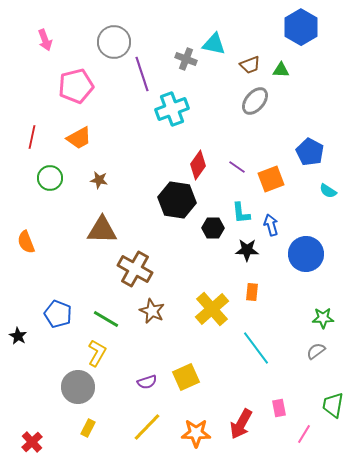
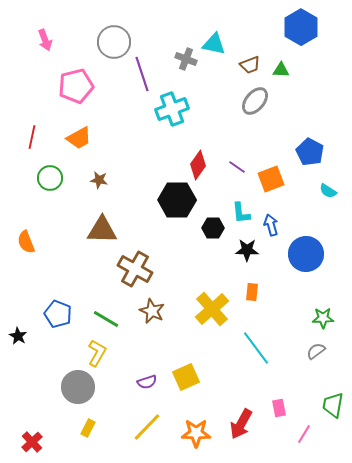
black hexagon at (177, 200): rotated 9 degrees counterclockwise
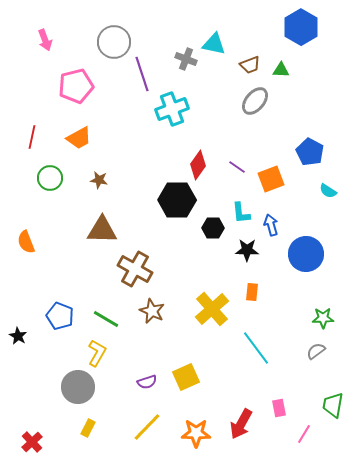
blue pentagon at (58, 314): moved 2 px right, 2 px down
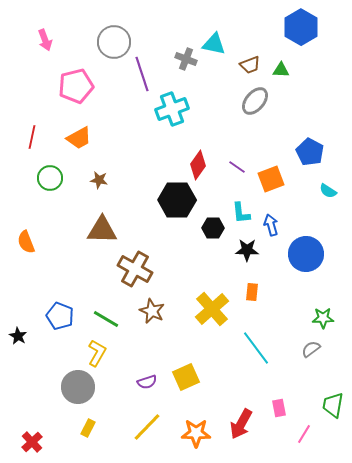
gray semicircle at (316, 351): moved 5 px left, 2 px up
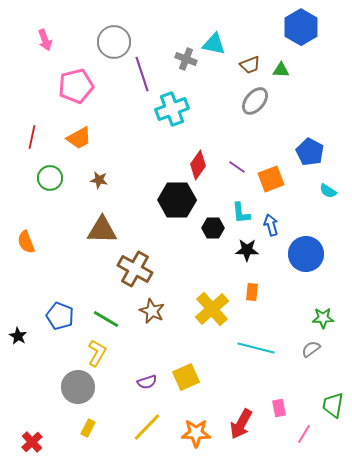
cyan line at (256, 348): rotated 39 degrees counterclockwise
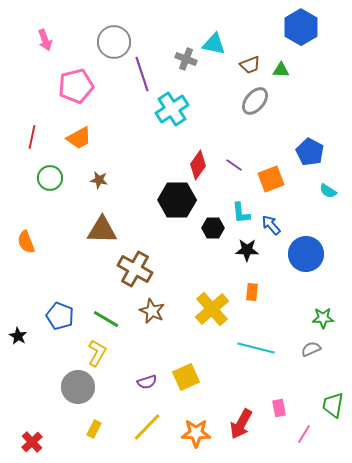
cyan cross at (172, 109): rotated 12 degrees counterclockwise
purple line at (237, 167): moved 3 px left, 2 px up
blue arrow at (271, 225): rotated 25 degrees counterclockwise
gray semicircle at (311, 349): rotated 12 degrees clockwise
yellow rectangle at (88, 428): moved 6 px right, 1 px down
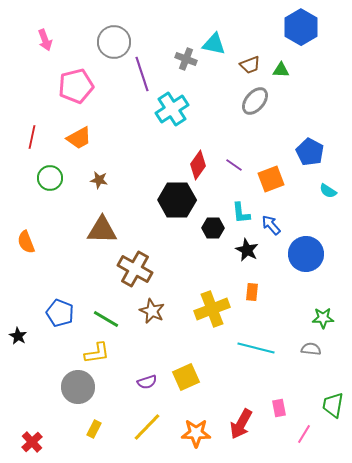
black star at (247, 250): rotated 25 degrees clockwise
yellow cross at (212, 309): rotated 20 degrees clockwise
blue pentagon at (60, 316): moved 3 px up
gray semicircle at (311, 349): rotated 30 degrees clockwise
yellow L-shape at (97, 353): rotated 52 degrees clockwise
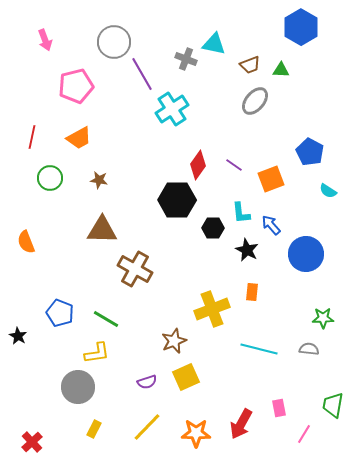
purple line at (142, 74): rotated 12 degrees counterclockwise
brown star at (152, 311): moved 22 px right, 30 px down; rotated 25 degrees clockwise
cyan line at (256, 348): moved 3 px right, 1 px down
gray semicircle at (311, 349): moved 2 px left
